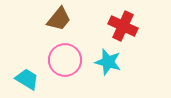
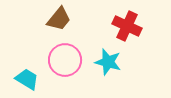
red cross: moved 4 px right
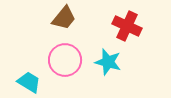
brown trapezoid: moved 5 px right, 1 px up
cyan trapezoid: moved 2 px right, 3 px down
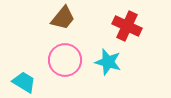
brown trapezoid: moved 1 px left
cyan trapezoid: moved 5 px left
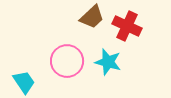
brown trapezoid: moved 29 px right, 1 px up; rotated 8 degrees clockwise
pink circle: moved 2 px right, 1 px down
cyan trapezoid: rotated 25 degrees clockwise
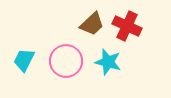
brown trapezoid: moved 7 px down
pink circle: moved 1 px left
cyan trapezoid: moved 22 px up; rotated 120 degrees counterclockwise
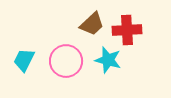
red cross: moved 4 px down; rotated 28 degrees counterclockwise
cyan star: moved 2 px up
